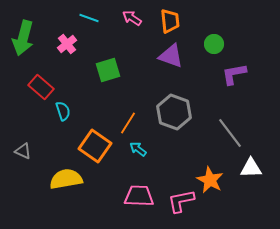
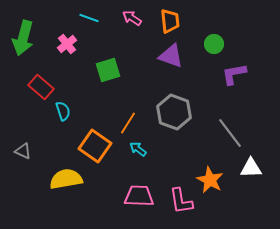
pink L-shape: rotated 88 degrees counterclockwise
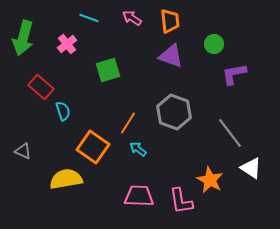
orange square: moved 2 px left, 1 px down
white triangle: rotated 35 degrees clockwise
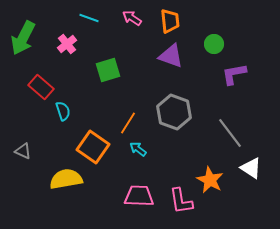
green arrow: rotated 12 degrees clockwise
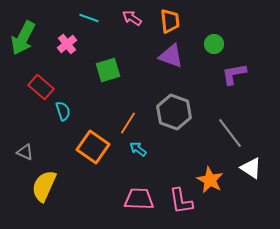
gray triangle: moved 2 px right, 1 px down
yellow semicircle: moved 22 px left, 7 px down; rotated 56 degrees counterclockwise
pink trapezoid: moved 3 px down
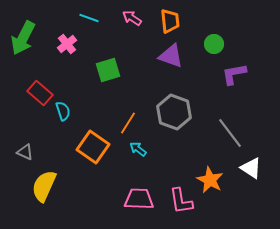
red rectangle: moved 1 px left, 6 px down
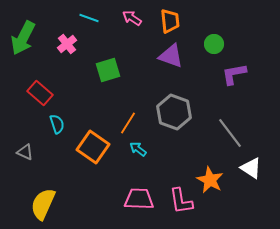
cyan semicircle: moved 6 px left, 13 px down
yellow semicircle: moved 1 px left, 18 px down
